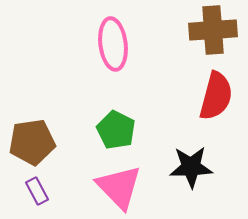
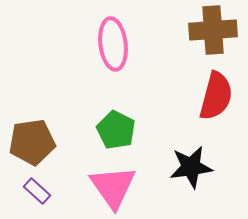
black star: rotated 6 degrees counterclockwise
pink triangle: moved 6 px left; rotated 9 degrees clockwise
purple rectangle: rotated 20 degrees counterclockwise
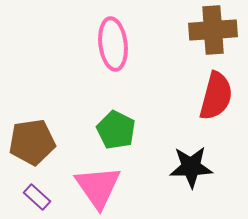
black star: rotated 6 degrees clockwise
pink triangle: moved 15 px left
purple rectangle: moved 6 px down
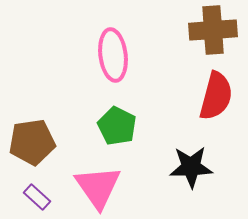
pink ellipse: moved 11 px down
green pentagon: moved 1 px right, 4 px up
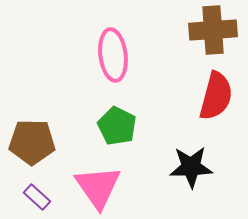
brown pentagon: rotated 9 degrees clockwise
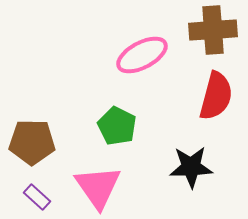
pink ellipse: moved 29 px right; rotated 69 degrees clockwise
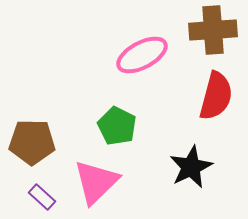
black star: rotated 24 degrees counterclockwise
pink triangle: moved 2 px left, 5 px up; rotated 21 degrees clockwise
purple rectangle: moved 5 px right
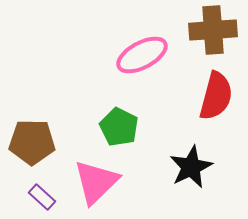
green pentagon: moved 2 px right, 1 px down
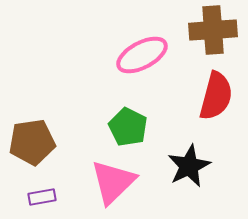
green pentagon: moved 9 px right
brown pentagon: rotated 9 degrees counterclockwise
black star: moved 2 px left, 1 px up
pink triangle: moved 17 px right
purple rectangle: rotated 52 degrees counterclockwise
